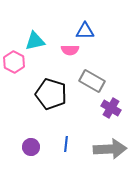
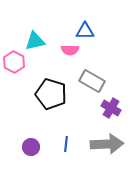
gray arrow: moved 3 px left, 5 px up
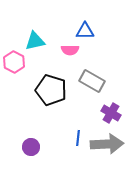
black pentagon: moved 4 px up
purple cross: moved 5 px down
blue line: moved 12 px right, 6 px up
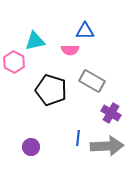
gray arrow: moved 2 px down
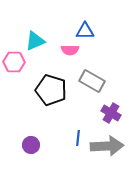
cyan triangle: rotated 10 degrees counterclockwise
pink hexagon: rotated 25 degrees counterclockwise
purple circle: moved 2 px up
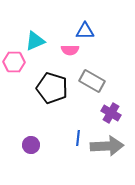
black pentagon: moved 1 px right, 2 px up
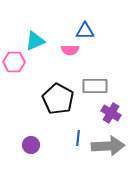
gray rectangle: moved 3 px right, 5 px down; rotated 30 degrees counterclockwise
black pentagon: moved 6 px right, 11 px down; rotated 12 degrees clockwise
gray arrow: moved 1 px right
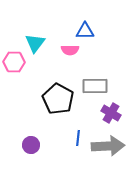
cyan triangle: moved 2 px down; rotated 30 degrees counterclockwise
